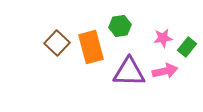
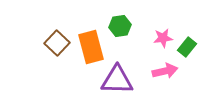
purple triangle: moved 12 px left, 8 px down
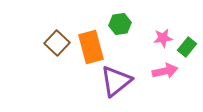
green hexagon: moved 2 px up
purple triangle: moved 1 px left, 1 px down; rotated 40 degrees counterclockwise
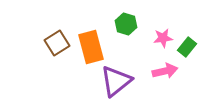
green hexagon: moved 6 px right; rotated 25 degrees clockwise
brown square: rotated 15 degrees clockwise
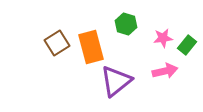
green rectangle: moved 2 px up
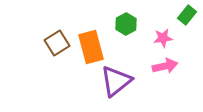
green hexagon: rotated 15 degrees clockwise
green rectangle: moved 30 px up
pink arrow: moved 5 px up
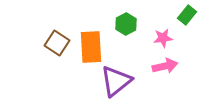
brown square: rotated 25 degrees counterclockwise
orange rectangle: rotated 12 degrees clockwise
